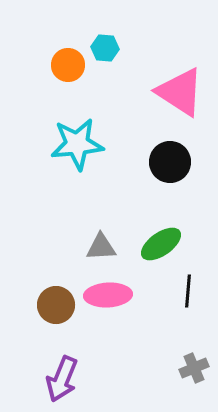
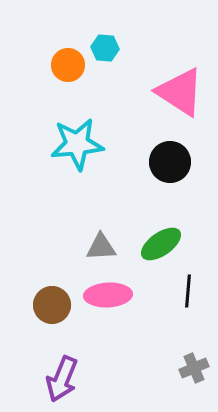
brown circle: moved 4 px left
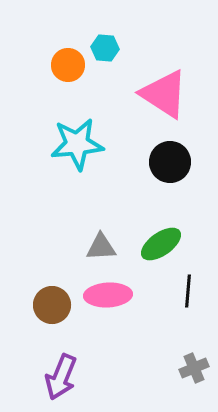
pink triangle: moved 16 px left, 2 px down
purple arrow: moved 1 px left, 2 px up
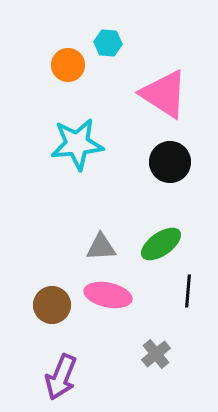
cyan hexagon: moved 3 px right, 5 px up
pink ellipse: rotated 15 degrees clockwise
gray cross: moved 38 px left, 14 px up; rotated 16 degrees counterclockwise
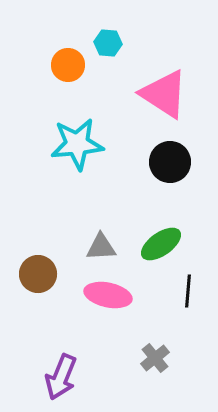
brown circle: moved 14 px left, 31 px up
gray cross: moved 1 px left, 4 px down
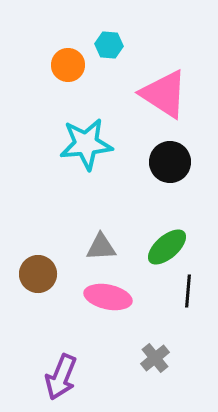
cyan hexagon: moved 1 px right, 2 px down
cyan star: moved 9 px right
green ellipse: moved 6 px right, 3 px down; rotated 6 degrees counterclockwise
pink ellipse: moved 2 px down
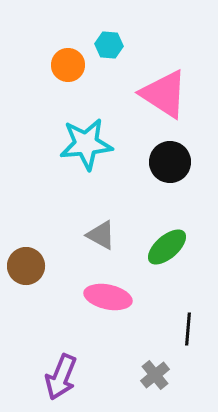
gray triangle: moved 12 px up; rotated 32 degrees clockwise
brown circle: moved 12 px left, 8 px up
black line: moved 38 px down
gray cross: moved 17 px down
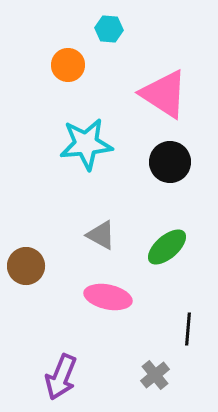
cyan hexagon: moved 16 px up
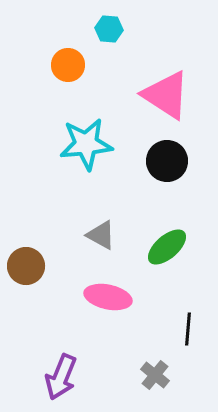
pink triangle: moved 2 px right, 1 px down
black circle: moved 3 px left, 1 px up
gray cross: rotated 12 degrees counterclockwise
